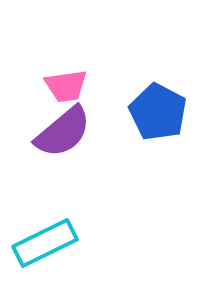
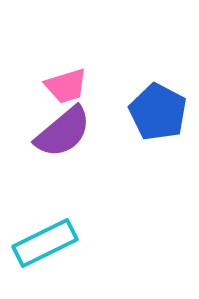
pink trapezoid: rotated 9 degrees counterclockwise
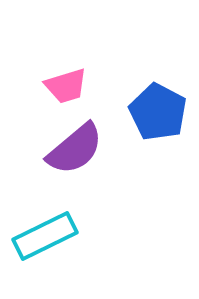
purple semicircle: moved 12 px right, 17 px down
cyan rectangle: moved 7 px up
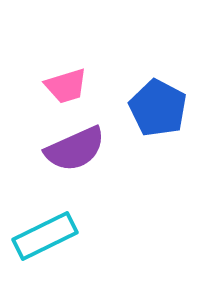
blue pentagon: moved 4 px up
purple semicircle: rotated 16 degrees clockwise
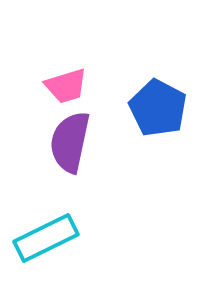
purple semicircle: moved 5 px left, 7 px up; rotated 126 degrees clockwise
cyan rectangle: moved 1 px right, 2 px down
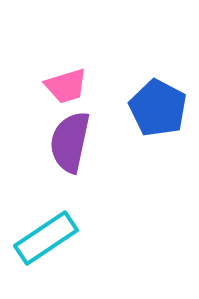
cyan rectangle: rotated 8 degrees counterclockwise
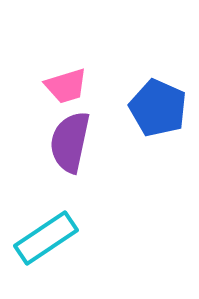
blue pentagon: rotated 4 degrees counterclockwise
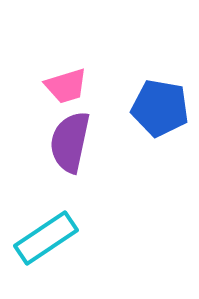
blue pentagon: moved 2 px right; rotated 14 degrees counterclockwise
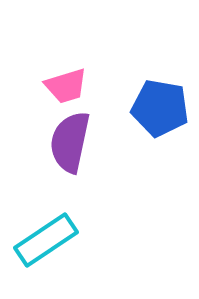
cyan rectangle: moved 2 px down
